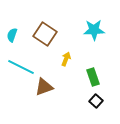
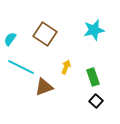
cyan star: rotated 10 degrees counterclockwise
cyan semicircle: moved 2 px left, 4 px down; rotated 16 degrees clockwise
yellow arrow: moved 8 px down
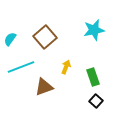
brown square: moved 3 px down; rotated 15 degrees clockwise
cyan line: rotated 48 degrees counterclockwise
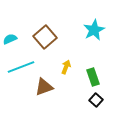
cyan star: rotated 15 degrees counterclockwise
cyan semicircle: rotated 32 degrees clockwise
black square: moved 1 px up
